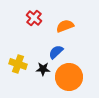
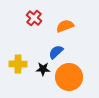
yellow cross: rotated 18 degrees counterclockwise
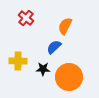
red cross: moved 8 px left
orange semicircle: rotated 42 degrees counterclockwise
blue semicircle: moved 2 px left, 5 px up
yellow cross: moved 3 px up
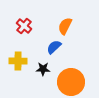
red cross: moved 2 px left, 8 px down
orange circle: moved 2 px right, 5 px down
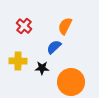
black star: moved 1 px left, 1 px up
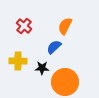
orange circle: moved 6 px left
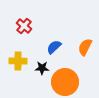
orange semicircle: moved 20 px right, 21 px down
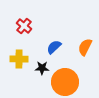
yellow cross: moved 1 px right, 2 px up
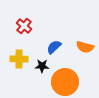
orange semicircle: rotated 102 degrees counterclockwise
black star: moved 2 px up
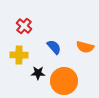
blue semicircle: rotated 91 degrees clockwise
yellow cross: moved 4 px up
black star: moved 4 px left, 7 px down
orange circle: moved 1 px left, 1 px up
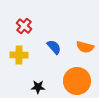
black star: moved 14 px down
orange circle: moved 13 px right
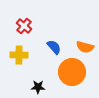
orange circle: moved 5 px left, 9 px up
